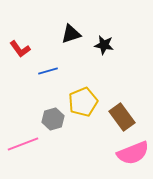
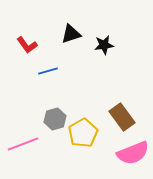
black star: rotated 18 degrees counterclockwise
red L-shape: moved 7 px right, 4 px up
yellow pentagon: moved 31 px down; rotated 8 degrees counterclockwise
gray hexagon: moved 2 px right
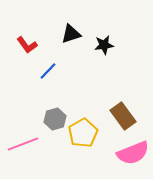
blue line: rotated 30 degrees counterclockwise
brown rectangle: moved 1 px right, 1 px up
